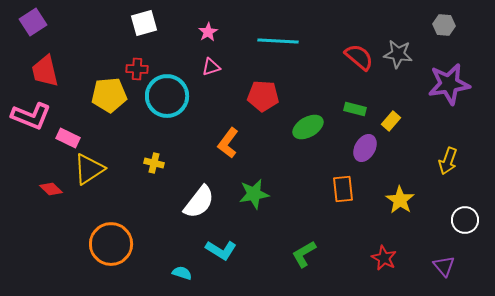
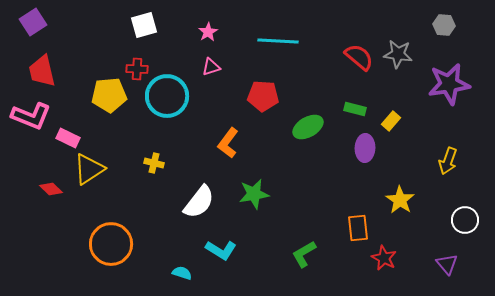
white square: moved 2 px down
red trapezoid: moved 3 px left
purple ellipse: rotated 28 degrees counterclockwise
orange rectangle: moved 15 px right, 39 px down
purple triangle: moved 3 px right, 2 px up
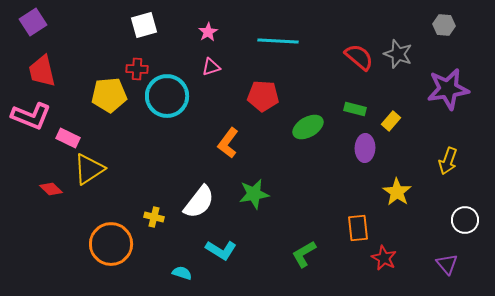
gray star: rotated 12 degrees clockwise
purple star: moved 1 px left, 5 px down
yellow cross: moved 54 px down
yellow star: moved 3 px left, 8 px up
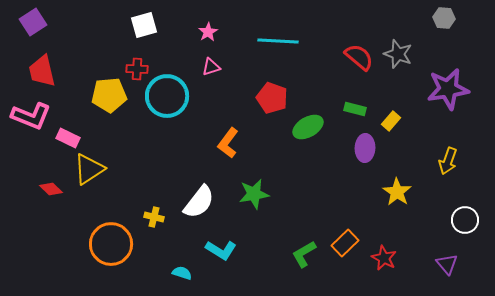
gray hexagon: moved 7 px up
red pentagon: moved 9 px right, 2 px down; rotated 16 degrees clockwise
orange rectangle: moved 13 px left, 15 px down; rotated 52 degrees clockwise
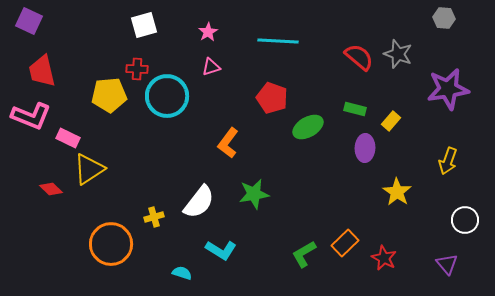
purple square: moved 4 px left, 1 px up; rotated 32 degrees counterclockwise
yellow cross: rotated 30 degrees counterclockwise
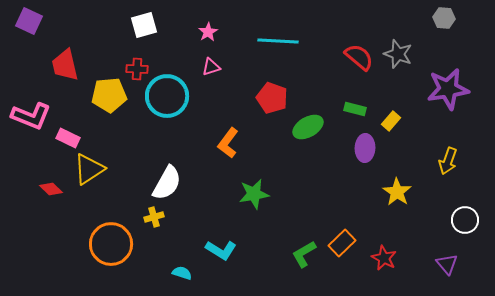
red trapezoid: moved 23 px right, 6 px up
white semicircle: moved 32 px left, 19 px up; rotated 9 degrees counterclockwise
orange rectangle: moved 3 px left
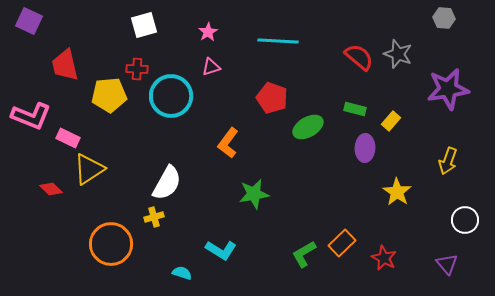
cyan circle: moved 4 px right
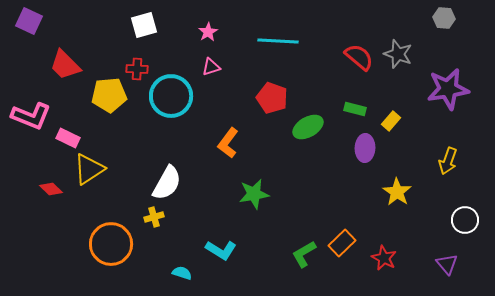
red trapezoid: rotated 32 degrees counterclockwise
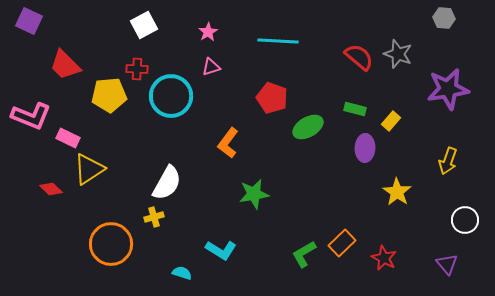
white square: rotated 12 degrees counterclockwise
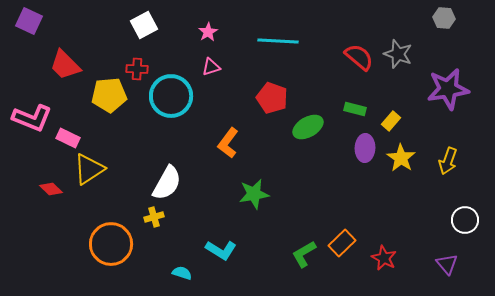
pink L-shape: moved 1 px right, 2 px down
yellow star: moved 4 px right, 34 px up
